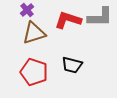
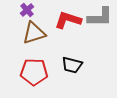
red pentagon: rotated 16 degrees counterclockwise
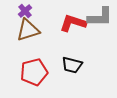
purple cross: moved 2 px left, 1 px down
red L-shape: moved 5 px right, 3 px down
brown triangle: moved 6 px left, 3 px up
red pentagon: rotated 16 degrees counterclockwise
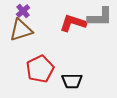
purple cross: moved 2 px left
brown triangle: moved 7 px left
black trapezoid: moved 16 px down; rotated 15 degrees counterclockwise
red pentagon: moved 6 px right, 3 px up; rotated 12 degrees counterclockwise
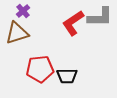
red L-shape: rotated 52 degrees counterclockwise
brown triangle: moved 4 px left, 3 px down
red pentagon: rotated 20 degrees clockwise
black trapezoid: moved 5 px left, 5 px up
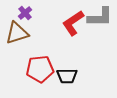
purple cross: moved 2 px right, 2 px down
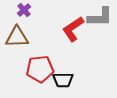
purple cross: moved 1 px left, 3 px up
red L-shape: moved 6 px down
brown triangle: moved 4 px down; rotated 15 degrees clockwise
black trapezoid: moved 4 px left, 4 px down
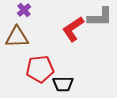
black trapezoid: moved 4 px down
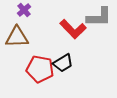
gray L-shape: moved 1 px left
red L-shape: rotated 100 degrees counterclockwise
red pentagon: rotated 16 degrees clockwise
black trapezoid: moved 21 px up; rotated 30 degrees counterclockwise
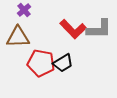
gray L-shape: moved 12 px down
brown triangle: moved 1 px right
red pentagon: moved 1 px right, 6 px up
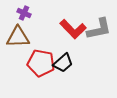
purple cross: moved 3 px down; rotated 24 degrees counterclockwise
gray L-shape: rotated 12 degrees counterclockwise
black trapezoid: rotated 10 degrees counterclockwise
